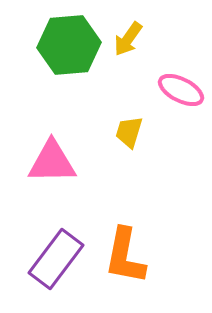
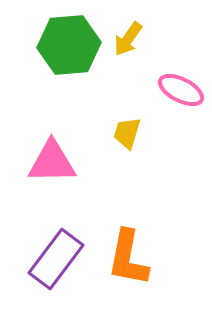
yellow trapezoid: moved 2 px left, 1 px down
orange L-shape: moved 3 px right, 2 px down
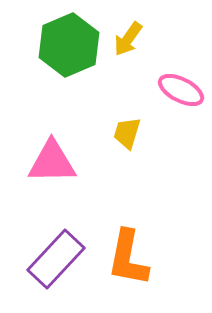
green hexagon: rotated 18 degrees counterclockwise
purple rectangle: rotated 6 degrees clockwise
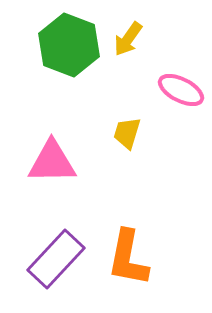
green hexagon: rotated 16 degrees counterclockwise
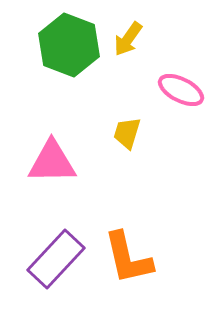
orange L-shape: rotated 24 degrees counterclockwise
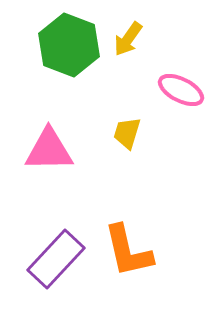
pink triangle: moved 3 px left, 12 px up
orange L-shape: moved 7 px up
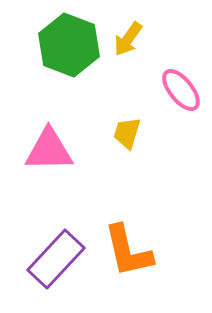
pink ellipse: rotated 24 degrees clockwise
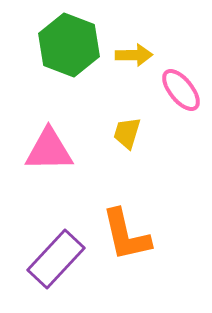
yellow arrow: moved 6 px right, 16 px down; rotated 126 degrees counterclockwise
orange L-shape: moved 2 px left, 16 px up
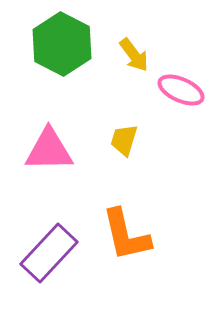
green hexagon: moved 7 px left, 1 px up; rotated 6 degrees clockwise
yellow arrow: rotated 54 degrees clockwise
pink ellipse: rotated 27 degrees counterclockwise
yellow trapezoid: moved 3 px left, 7 px down
purple rectangle: moved 7 px left, 6 px up
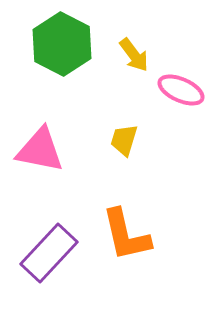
pink triangle: moved 9 px left; rotated 12 degrees clockwise
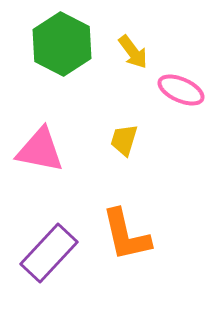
yellow arrow: moved 1 px left, 3 px up
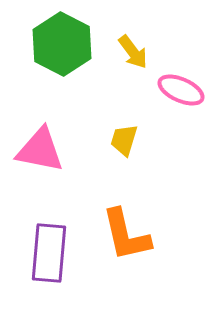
purple rectangle: rotated 38 degrees counterclockwise
